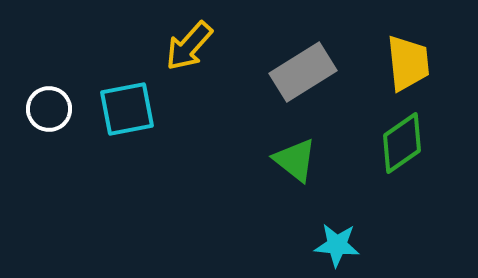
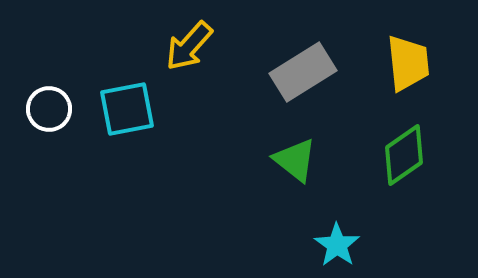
green diamond: moved 2 px right, 12 px down
cyan star: rotated 30 degrees clockwise
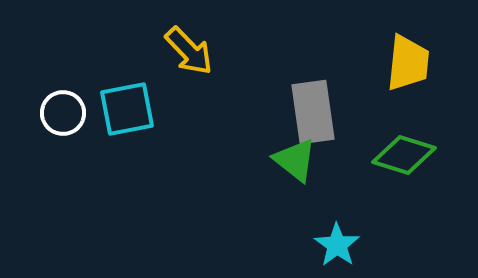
yellow arrow: moved 5 px down; rotated 86 degrees counterclockwise
yellow trapezoid: rotated 12 degrees clockwise
gray rectangle: moved 10 px right, 40 px down; rotated 66 degrees counterclockwise
white circle: moved 14 px right, 4 px down
green diamond: rotated 52 degrees clockwise
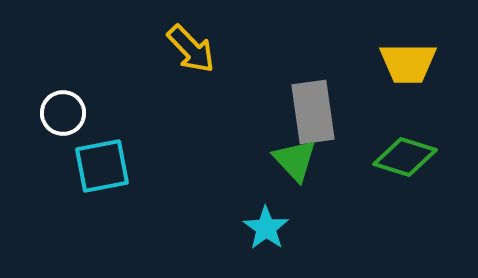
yellow arrow: moved 2 px right, 2 px up
yellow trapezoid: rotated 84 degrees clockwise
cyan square: moved 25 px left, 57 px down
green diamond: moved 1 px right, 2 px down
green triangle: rotated 9 degrees clockwise
cyan star: moved 71 px left, 17 px up
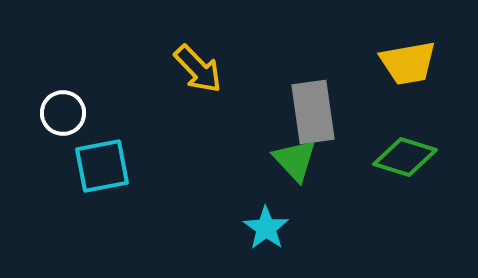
yellow arrow: moved 7 px right, 20 px down
yellow trapezoid: rotated 10 degrees counterclockwise
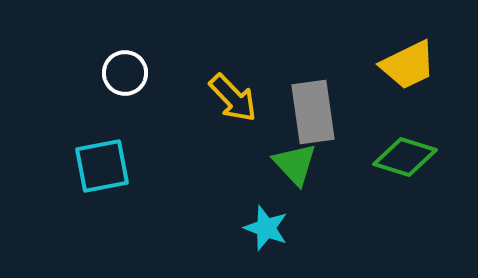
yellow trapezoid: moved 2 px down; rotated 16 degrees counterclockwise
yellow arrow: moved 35 px right, 29 px down
white circle: moved 62 px right, 40 px up
green triangle: moved 4 px down
cyan star: rotated 15 degrees counterclockwise
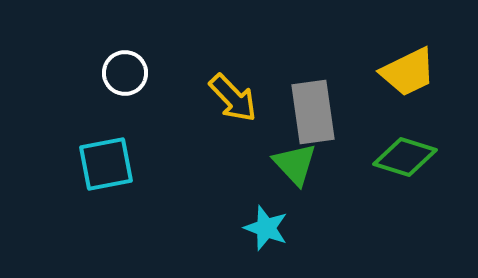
yellow trapezoid: moved 7 px down
cyan square: moved 4 px right, 2 px up
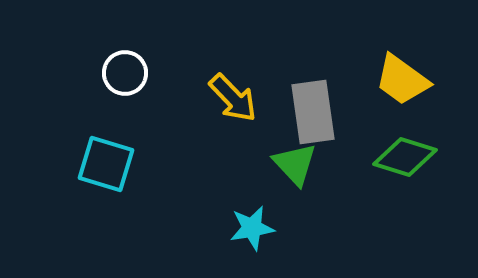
yellow trapezoid: moved 6 px left, 8 px down; rotated 62 degrees clockwise
cyan square: rotated 28 degrees clockwise
cyan star: moved 14 px left; rotated 30 degrees counterclockwise
